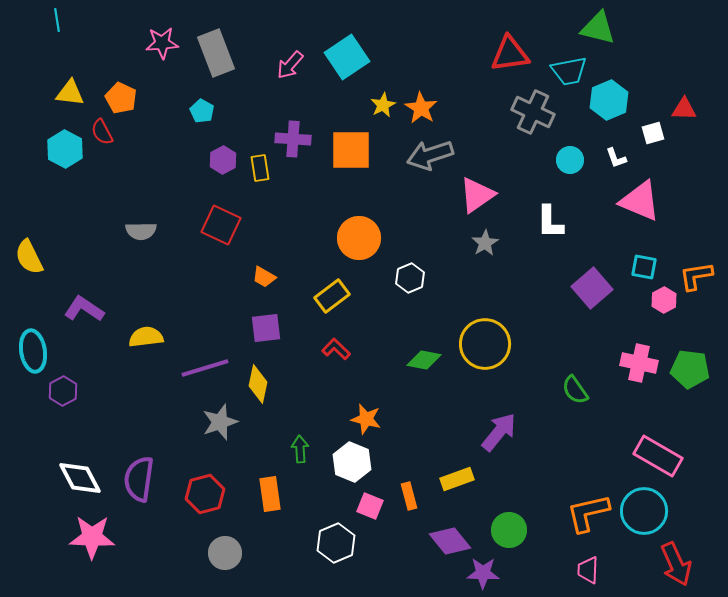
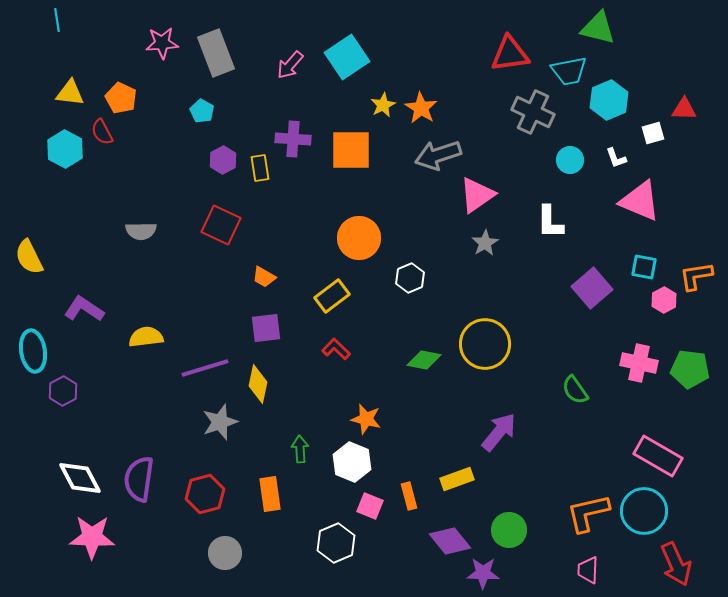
gray arrow at (430, 155): moved 8 px right
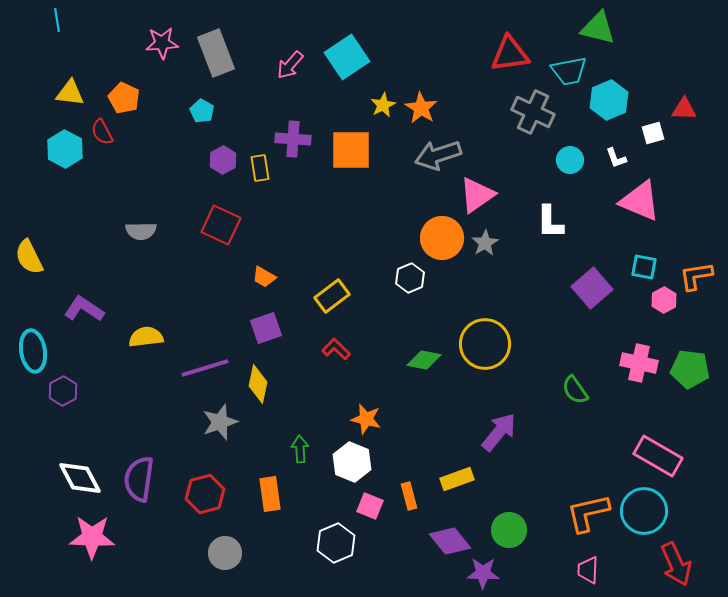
orange pentagon at (121, 98): moved 3 px right
orange circle at (359, 238): moved 83 px right
purple square at (266, 328): rotated 12 degrees counterclockwise
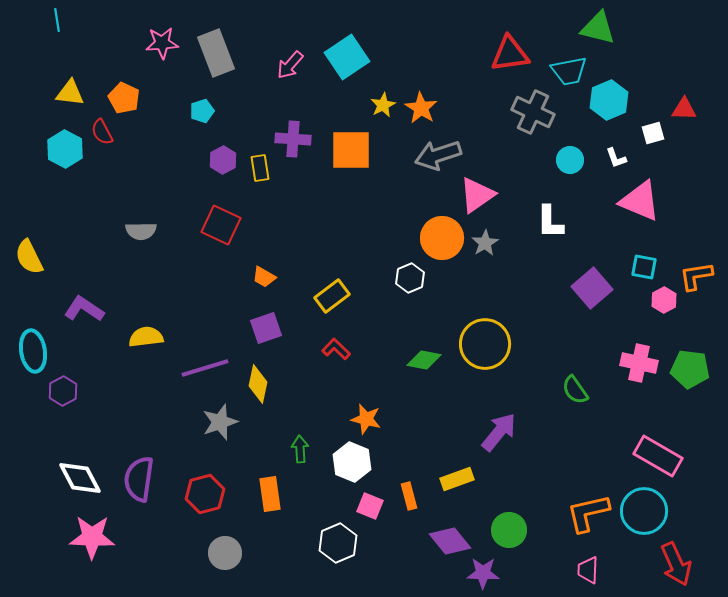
cyan pentagon at (202, 111): rotated 25 degrees clockwise
white hexagon at (336, 543): moved 2 px right
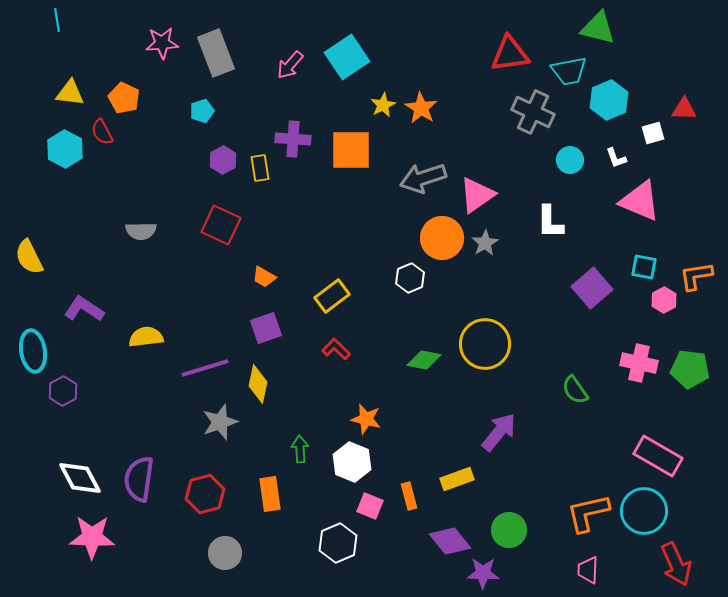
gray arrow at (438, 155): moved 15 px left, 23 px down
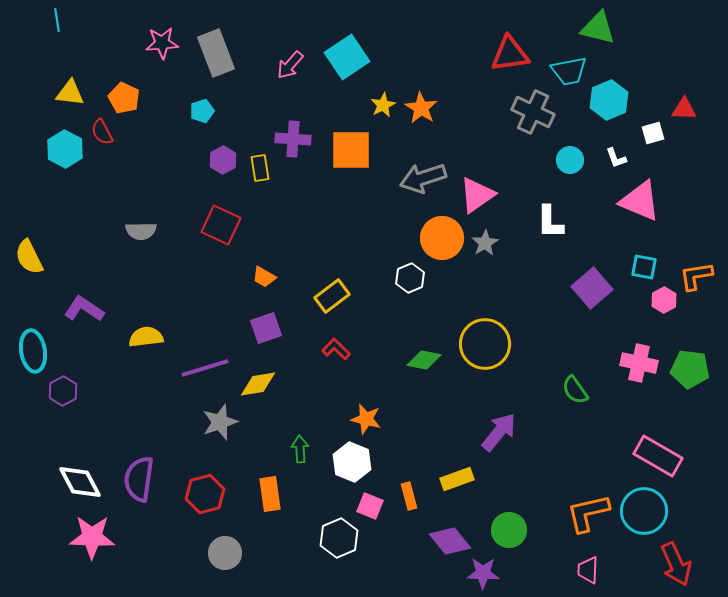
yellow diamond at (258, 384): rotated 69 degrees clockwise
white diamond at (80, 478): moved 4 px down
white hexagon at (338, 543): moved 1 px right, 5 px up
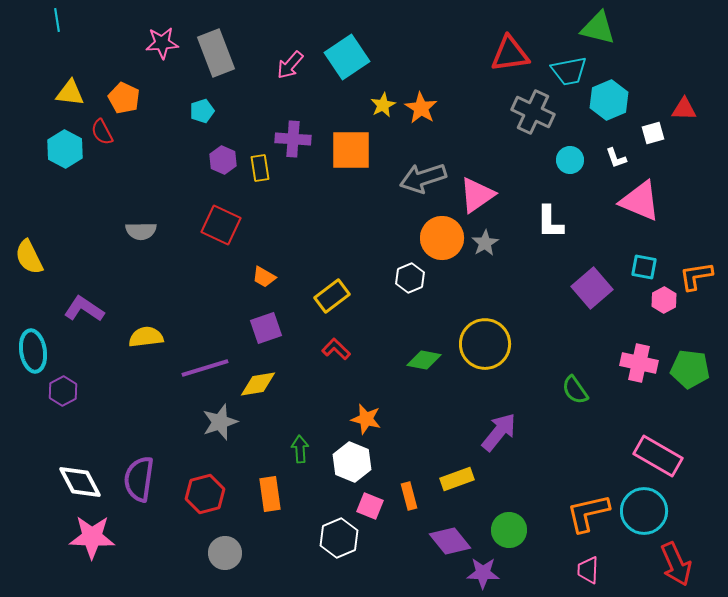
purple hexagon at (223, 160): rotated 8 degrees counterclockwise
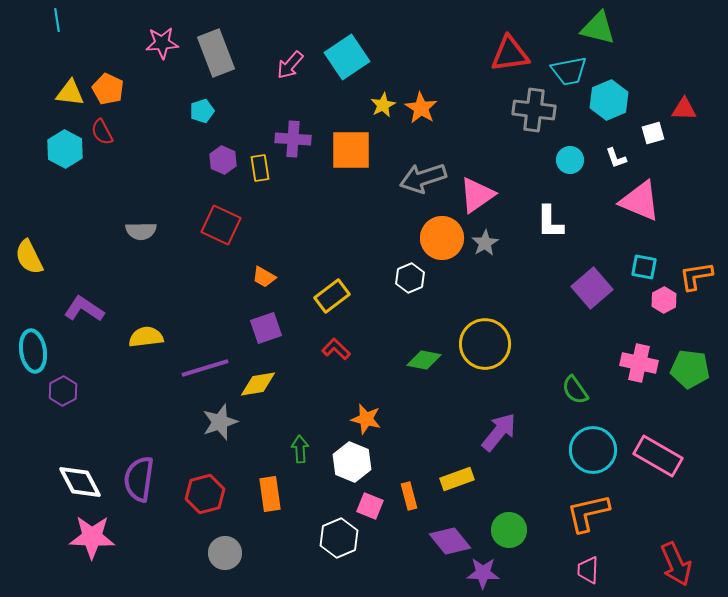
orange pentagon at (124, 98): moved 16 px left, 9 px up
gray cross at (533, 112): moved 1 px right, 2 px up; rotated 18 degrees counterclockwise
cyan circle at (644, 511): moved 51 px left, 61 px up
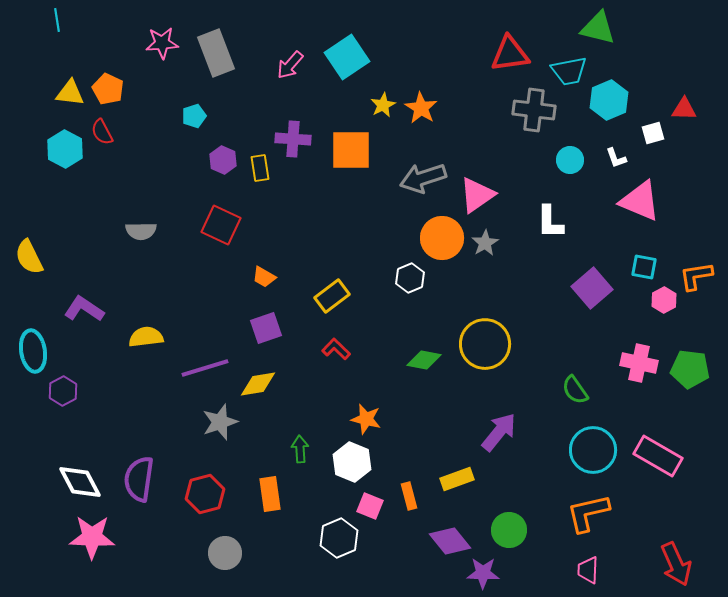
cyan pentagon at (202, 111): moved 8 px left, 5 px down
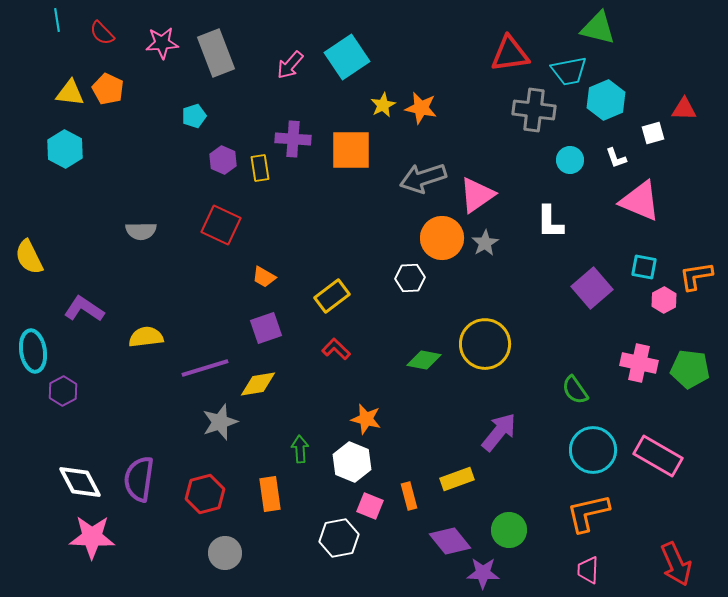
cyan hexagon at (609, 100): moved 3 px left
orange star at (421, 108): rotated 20 degrees counterclockwise
red semicircle at (102, 132): moved 99 px up; rotated 16 degrees counterclockwise
white hexagon at (410, 278): rotated 20 degrees clockwise
white hexagon at (339, 538): rotated 12 degrees clockwise
